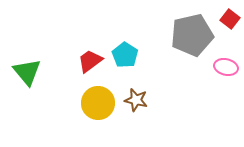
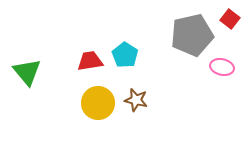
red trapezoid: rotated 28 degrees clockwise
pink ellipse: moved 4 px left
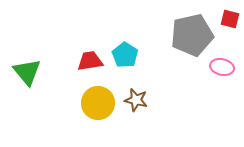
red square: rotated 24 degrees counterclockwise
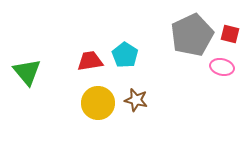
red square: moved 15 px down
gray pentagon: rotated 12 degrees counterclockwise
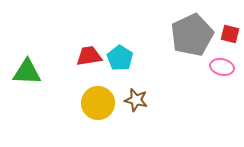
cyan pentagon: moved 5 px left, 3 px down
red trapezoid: moved 1 px left, 5 px up
green triangle: rotated 48 degrees counterclockwise
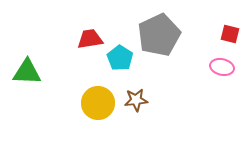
gray pentagon: moved 33 px left
red trapezoid: moved 1 px right, 17 px up
brown star: rotated 20 degrees counterclockwise
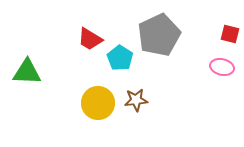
red trapezoid: rotated 140 degrees counterclockwise
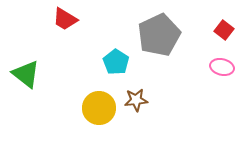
red square: moved 6 px left, 4 px up; rotated 24 degrees clockwise
red trapezoid: moved 25 px left, 20 px up
cyan pentagon: moved 4 px left, 4 px down
green triangle: moved 1 px left, 2 px down; rotated 36 degrees clockwise
yellow circle: moved 1 px right, 5 px down
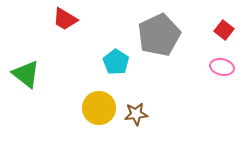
brown star: moved 14 px down
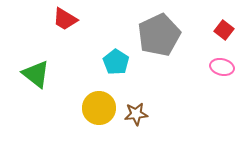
green triangle: moved 10 px right
